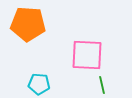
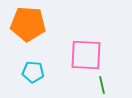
pink square: moved 1 px left
cyan pentagon: moved 6 px left, 12 px up
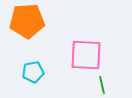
orange pentagon: moved 1 px left, 3 px up; rotated 8 degrees counterclockwise
cyan pentagon: rotated 15 degrees counterclockwise
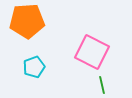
pink square: moved 6 px right, 3 px up; rotated 24 degrees clockwise
cyan pentagon: moved 1 px right, 5 px up; rotated 10 degrees counterclockwise
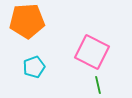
green line: moved 4 px left
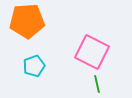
cyan pentagon: moved 1 px up
green line: moved 1 px left, 1 px up
